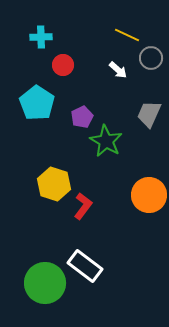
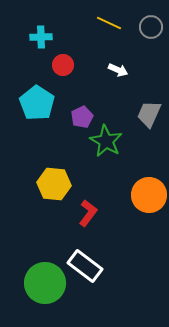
yellow line: moved 18 px left, 12 px up
gray circle: moved 31 px up
white arrow: rotated 18 degrees counterclockwise
yellow hexagon: rotated 12 degrees counterclockwise
red L-shape: moved 5 px right, 7 px down
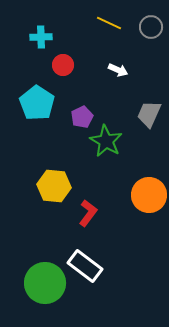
yellow hexagon: moved 2 px down
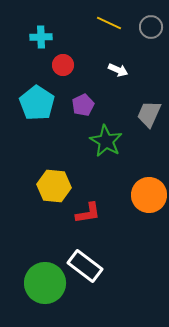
purple pentagon: moved 1 px right, 12 px up
red L-shape: rotated 44 degrees clockwise
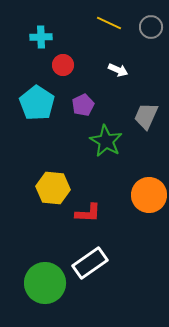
gray trapezoid: moved 3 px left, 2 px down
yellow hexagon: moved 1 px left, 2 px down
red L-shape: rotated 12 degrees clockwise
white rectangle: moved 5 px right, 3 px up; rotated 72 degrees counterclockwise
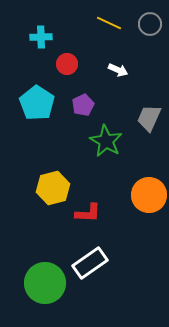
gray circle: moved 1 px left, 3 px up
red circle: moved 4 px right, 1 px up
gray trapezoid: moved 3 px right, 2 px down
yellow hexagon: rotated 20 degrees counterclockwise
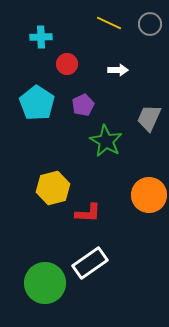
white arrow: rotated 24 degrees counterclockwise
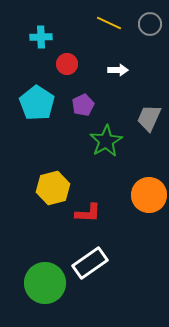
green star: rotated 12 degrees clockwise
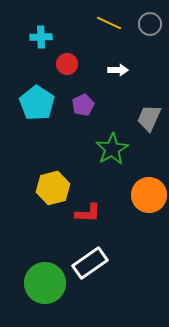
green star: moved 6 px right, 8 px down
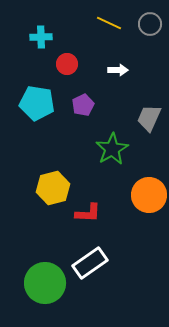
cyan pentagon: rotated 24 degrees counterclockwise
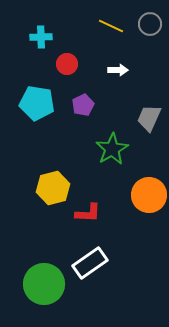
yellow line: moved 2 px right, 3 px down
green circle: moved 1 px left, 1 px down
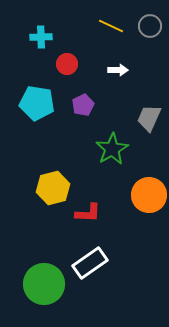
gray circle: moved 2 px down
